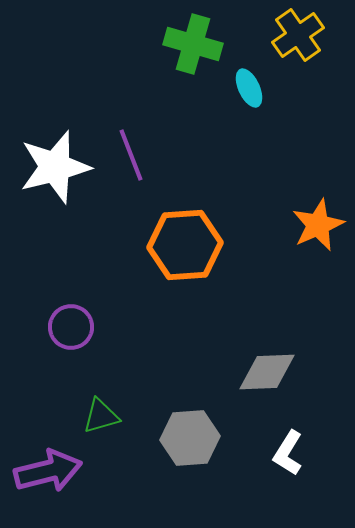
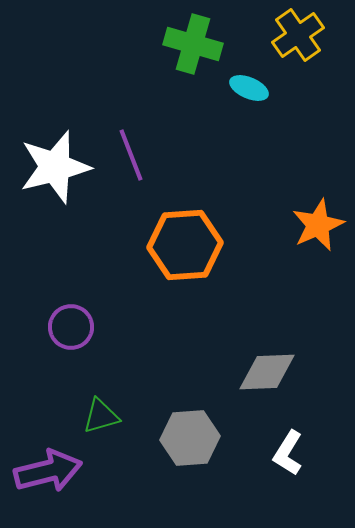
cyan ellipse: rotated 42 degrees counterclockwise
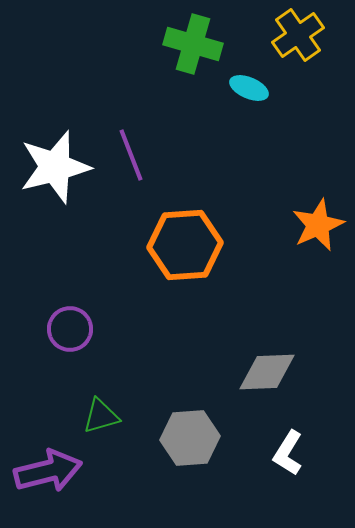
purple circle: moved 1 px left, 2 px down
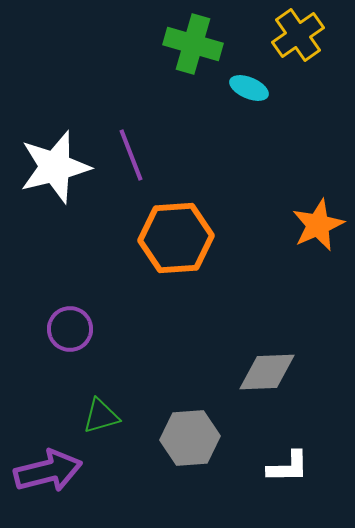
orange hexagon: moved 9 px left, 7 px up
white L-shape: moved 14 px down; rotated 123 degrees counterclockwise
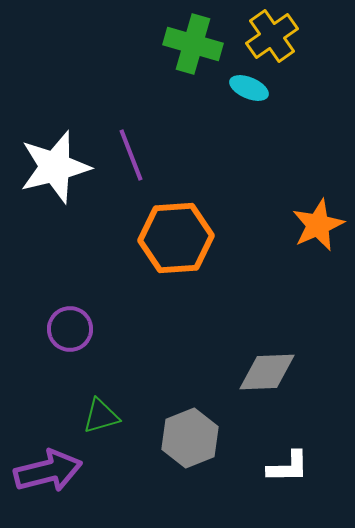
yellow cross: moved 26 px left, 1 px down
gray hexagon: rotated 18 degrees counterclockwise
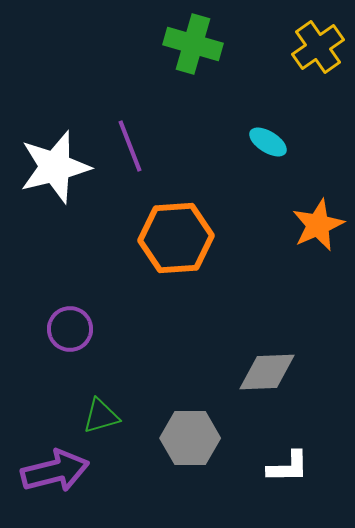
yellow cross: moved 46 px right, 11 px down
cyan ellipse: moved 19 px right, 54 px down; rotated 9 degrees clockwise
purple line: moved 1 px left, 9 px up
gray hexagon: rotated 22 degrees clockwise
purple arrow: moved 7 px right
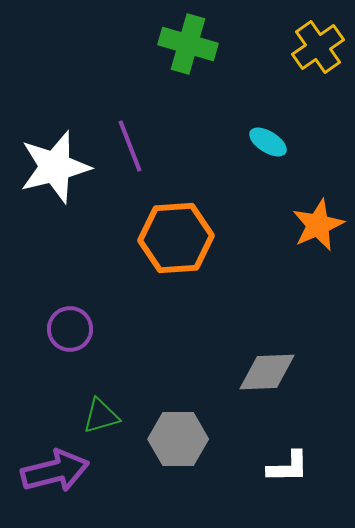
green cross: moved 5 px left
gray hexagon: moved 12 px left, 1 px down
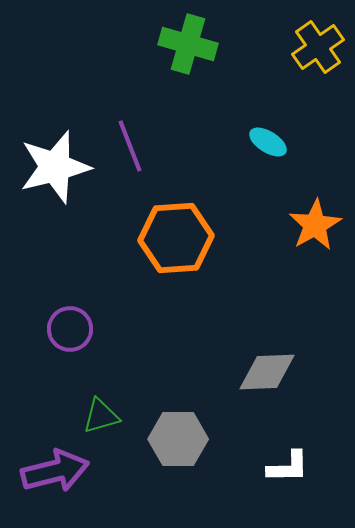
orange star: moved 3 px left; rotated 6 degrees counterclockwise
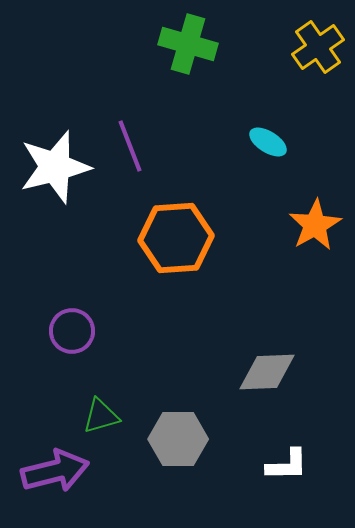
purple circle: moved 2 px right, 2 px down
white L-shape: moved 1 px left, 2 px up
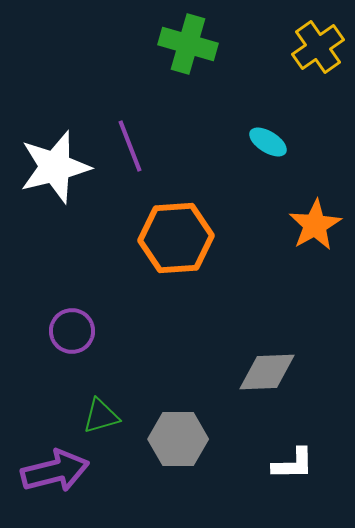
white L-shape: moved 6 px right, 1 px up
